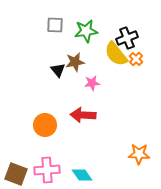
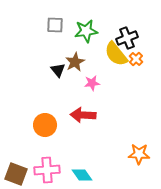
brown star: rotated 18 degrees counterclockwise
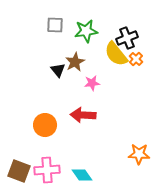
brown square: moved 3 px right, 3 px up
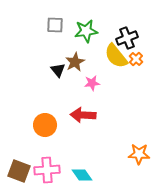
yellow semicircle: moved 2 px down
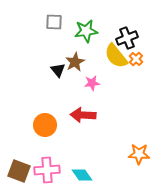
gray square: moved 1 px left, 3 px up
